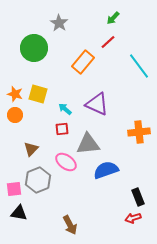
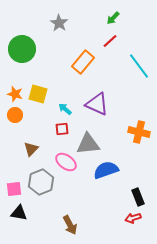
red line: moved 2 px right, 1 px up
green circle: moved 12 px left, 1 px down
orange cross: rotated 20 degrees clockwise
gray hexagon: moved 3 px right, 2 px down
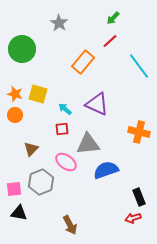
black rectangle: moved 1 px right
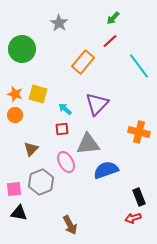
purple triangle: rotated 50 degrees clockwise
pink ellipse: rotated 25 degrees clockwise
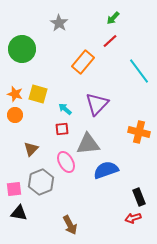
cyan line: moved 5 px down
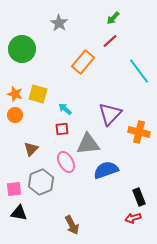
purple triangle: moved 13 px right, 10 px down
brown arrow: moved 2 px right
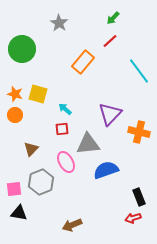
brown arrow: rotated 96 degrees clockwise
